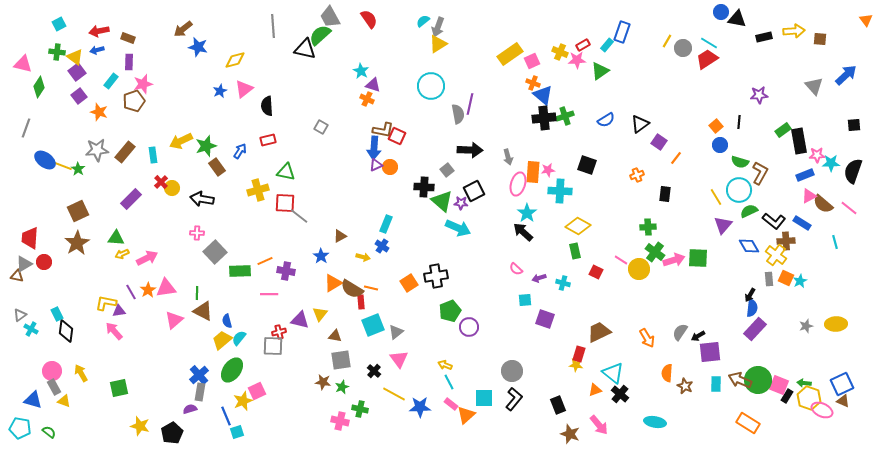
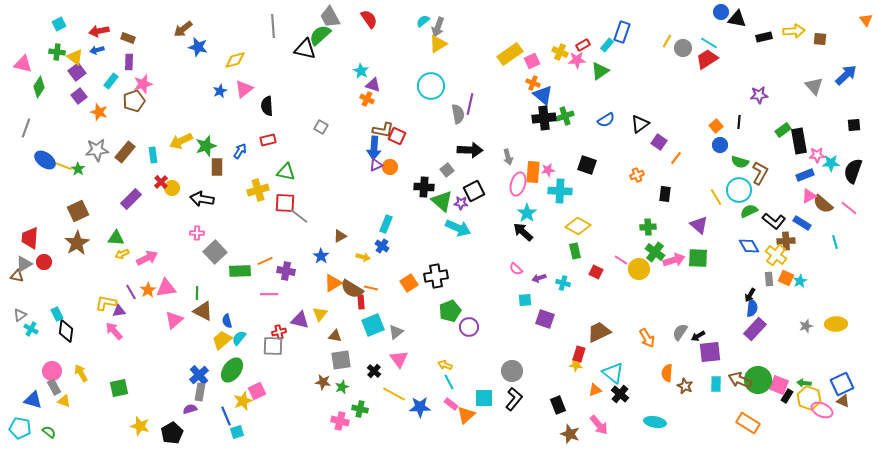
brown rectangle at (217, 167): rotated 36 degrees clockwise
purple triangle at (723, 225): moved 24 px left; rotated 30 degrees counterclockwise
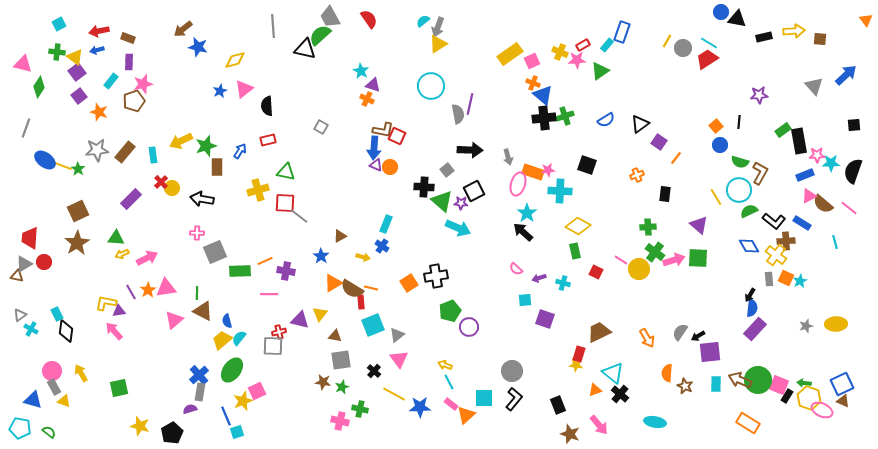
purple triangle at (376, 165): rotated 48 degrees clockwise
orange rectangle at (533, 172): rotated 75 degrees counterclockwise
gray square at (215, 252): rotated 20 degrees clockwise
gray triangle at (396, 332): moved 1 px right, 3 px down
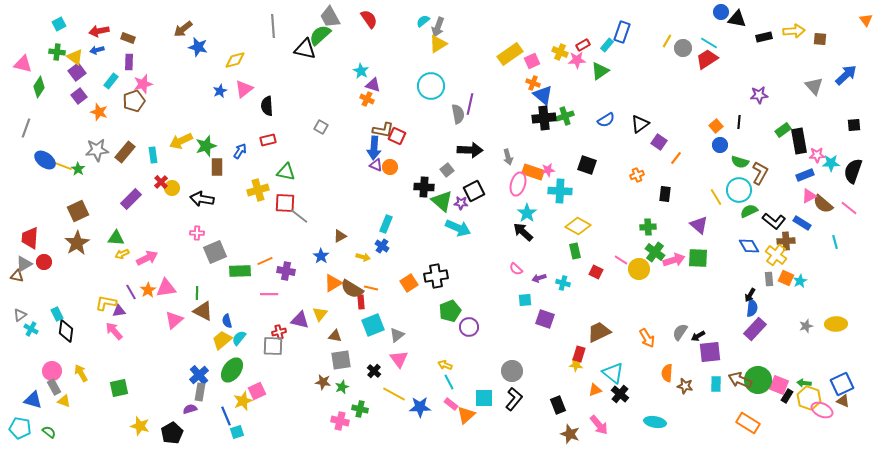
brown star at (685, 386): rotated 14 degrees counterclockwise
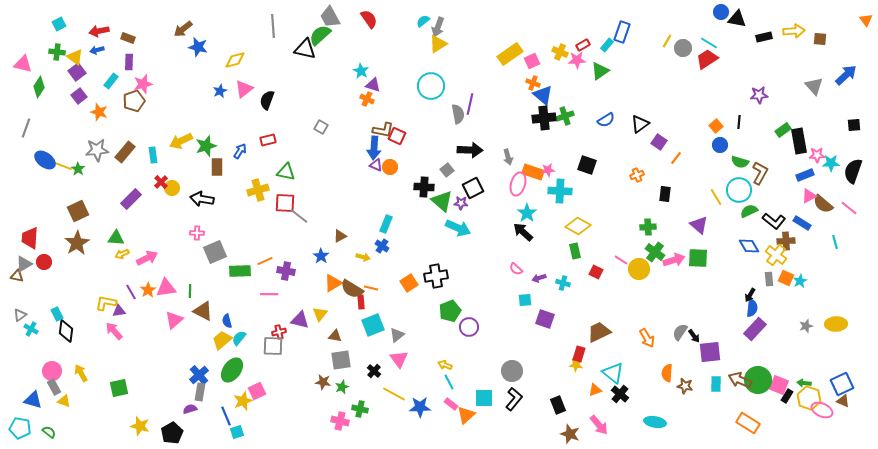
black semicircle at (267, 106): moved 6 px up; rotated 24 degrees clockwise
black square at (474, 191): moved 1 px left, 3 px up
green line at (197, 293): moved 7 px left, 2 px up
black arrow at (698, 336): moved 4 px left; rotated 96 degrees counterclockwise
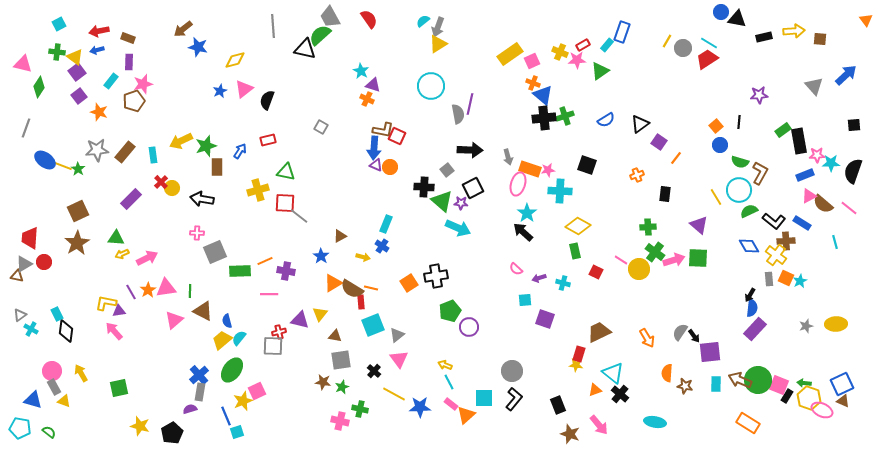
orange rectangle at (533, 172): moved 3 px left, 3 px up
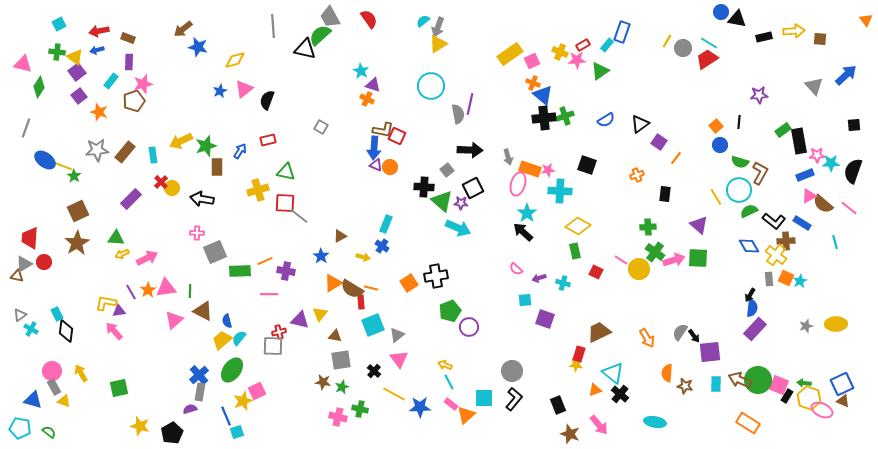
green star at (78, 169): moved 4 px left, 7 px down
pink cross at (340, 421): moved 2 px left, 4 px up
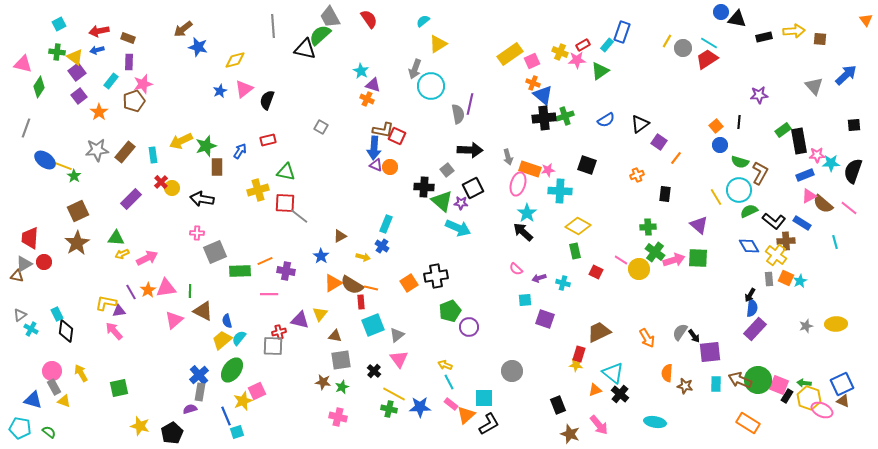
gray arrow at (438, 27): moved 23 px left, 42 px down
orange star at (99, 112): rotated 18 degrees clockwise
brown semicircle at (352, 289): moved 4 px up
black L-shape at (514, 399): moved 25 px left, 25 px down; rotated 20 degrees clockwise
green cross at (360, 409): moved 29 px right
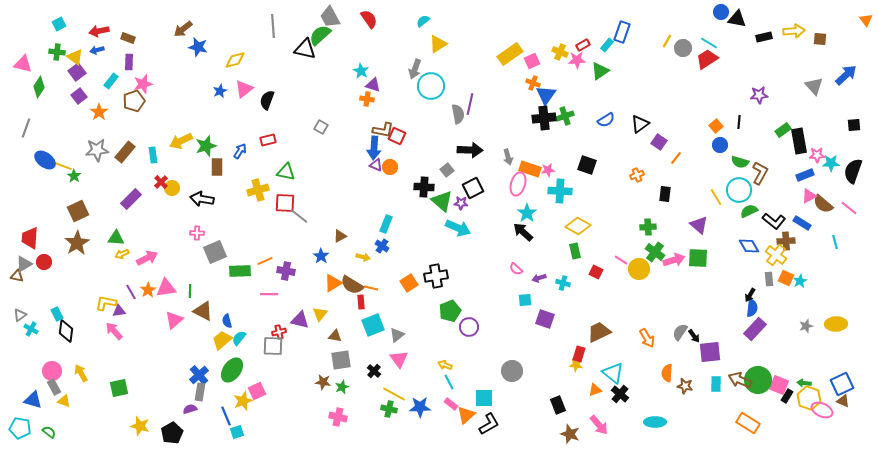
blue triangle at (543, 95): moved 3 px right; rotated 25 degrees clockwise
orange cross at (367, 99): rotated 16 degrees counterclockwise
cyan ellipse at (655, 422): rotated 10 degrees counterclockwise
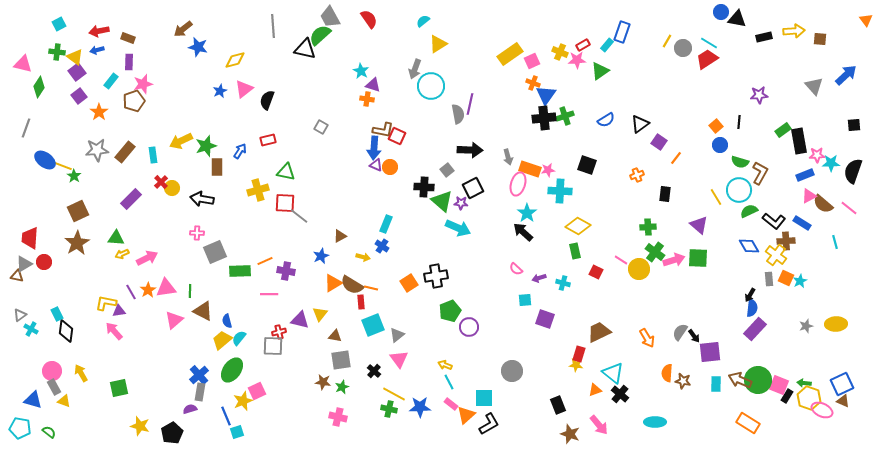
blue star at (321, 256): rotated 14 degrees clockwise
brown star at (685, 386): moved 2 px left, 5 px up
